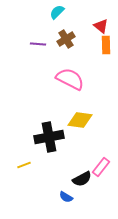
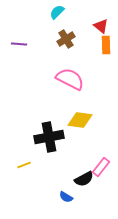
purple line: moved 19 px left
black semicircle: moved 2 px right
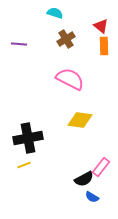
cyan semicircle: moved 2 px left, 1 px down; rotated 63 degrees clockwise
orange rectangle: moved 2 px left, 1 px down
black cross: moved 21 px left, 1 px down
blue semicircle: moved 26 px right
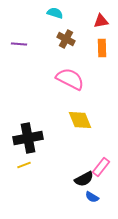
red triangle: moved 5 px up; rotated 49 degrees counterclockwise
brown cross: rotated 30 degrees counterclockwise
orange rectangle: moved 2 px left, 2 px down
yellow diamond: rotated 60 degrees clockwise
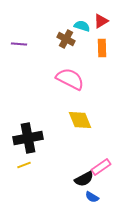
cyan semicircle: moved 27 px right, 13 px down
red triangle: rotated 21 degrees counterclockwise
pink rectangle: rotated 18 degrees clockwise
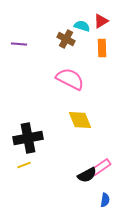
black semicircle: moved 3 px right, 4 px up
blue semicircle: moved 13 px right, 3 px down; rotated 112 degrees counterclockwise
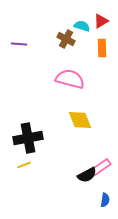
pink semicircle: rotated 12 degrees counterclockwise
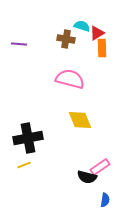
red triangle: moved 4 px left, 12 px down
brown cross: rotated 18 degrees counterclockwise
pink rectangle: moved 1 px left
black semicircle: moved 2 px down; rotated 42 degrees clockwise
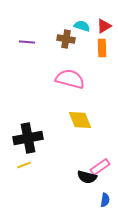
red triangle: moved 7 px right, 7 px up
purple line: moved 8 px right, 2 px up
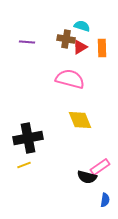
red triangle: moved 24 px left, 21 px down
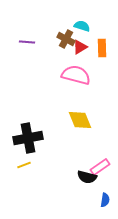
brown cross: rotated 18 degrees clockwise
pink semicircle: moved 6 px right, 4 px up
